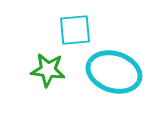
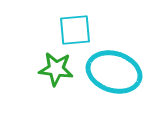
green star: moved 8 px right, 1 px up
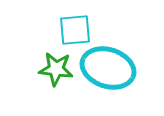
cyan ellipse: moved 6 px left, 4 px up
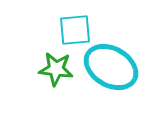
cyan ellipse: moved 3 px right, 1 px up; rotated 12 degrees clockwise
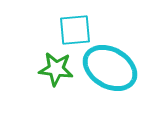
cyan ellipse: moved 1 px left, 1 px down
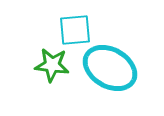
green star: moved 4 px left, 4 px up
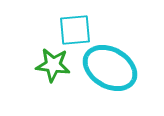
green star: moved 1 px right
